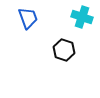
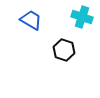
blue trapezoid: moved 3 px right, 2 px down; rotated 40 degrees counterclockwise
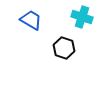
black hexagon: moved 2 px up
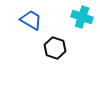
black hexagon: moved 9 px left
